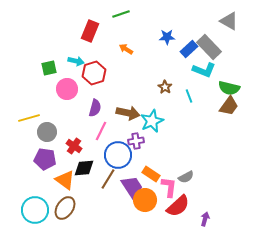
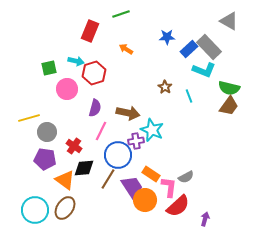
cyan star: moved 9 px down; rotated 25 degrees counterclockwise
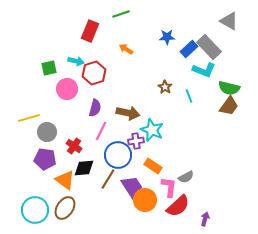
orange rectangle: moved 2 px right, 8 px up
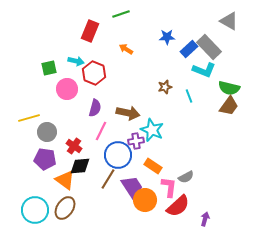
red hexagon: rotated 20 degrees counterclockwise
brown star: rotated 24 degrees clockwise
black diamond: moved 4 px left, 2 px up
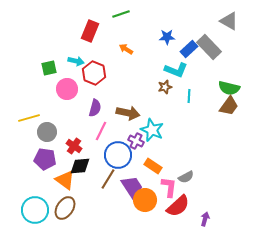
cyan L-shape: moved 28 px left
cyan line: rotated 24 degrees clockwise
purple cross: rotated 35 degrees clockwise
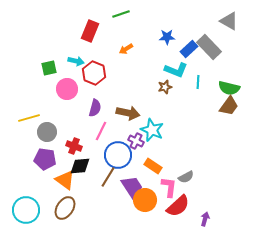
orange arrow: rotated 64 degrees counterclockwise
cyan line: moved 9 px right, 14 px up
red cross: rotated 14 degrees counterclockwise
brown line: moved 2 px up
cyan circle: moved 9 px left
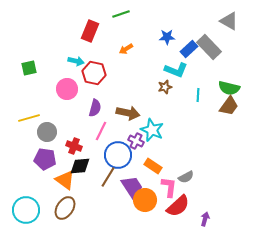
green square: moved 20 px left
red hexagon: rotated 10 degrees counterclockwise
cyan line: moved 13 px down
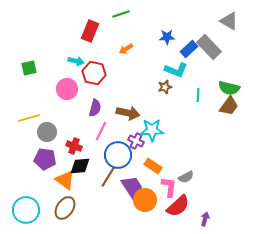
cyan star: rotated 25 degrees counterclockwise
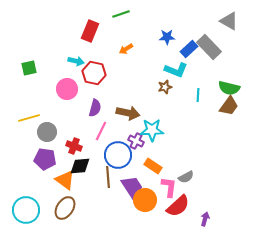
brown line: rotated 35 degrees counterclockwise
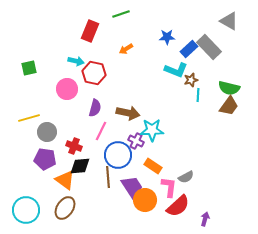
brown star: moved 26 px right, 7 px up
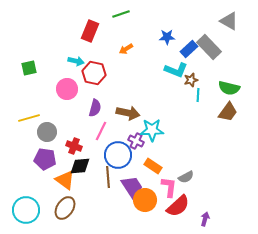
brown trapezoid: moved 1 px left, 6 px down
